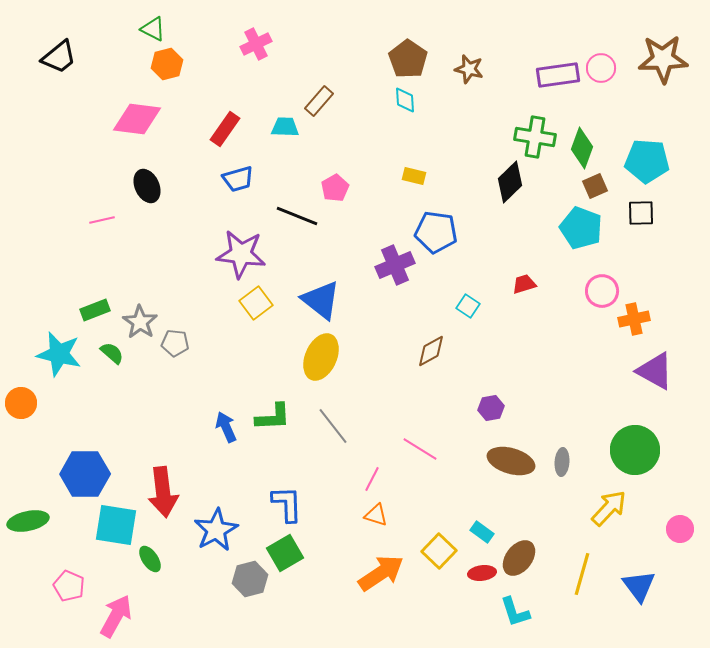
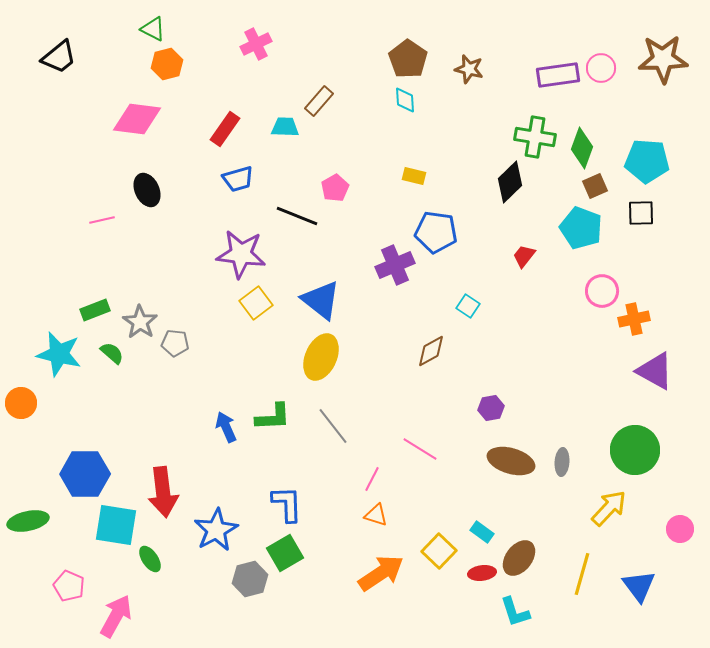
black ellipse at (147, 186): moved 4 px down
red trapezoid at (524, 284): moved 28 px up; rotated 35 degrees counterclockwise
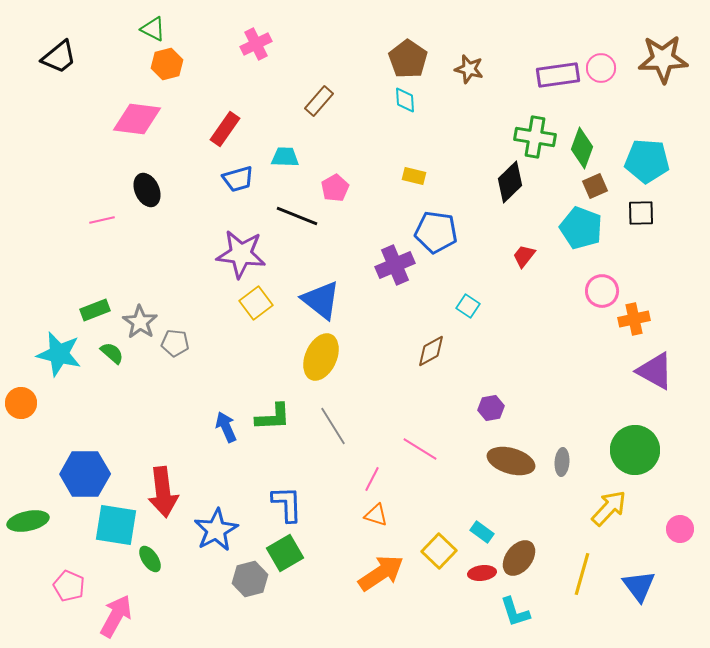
cyan trapezoid at (285, 127): moved 30 px down
gray line at (333, 426): rotated 6 degrees clockwise
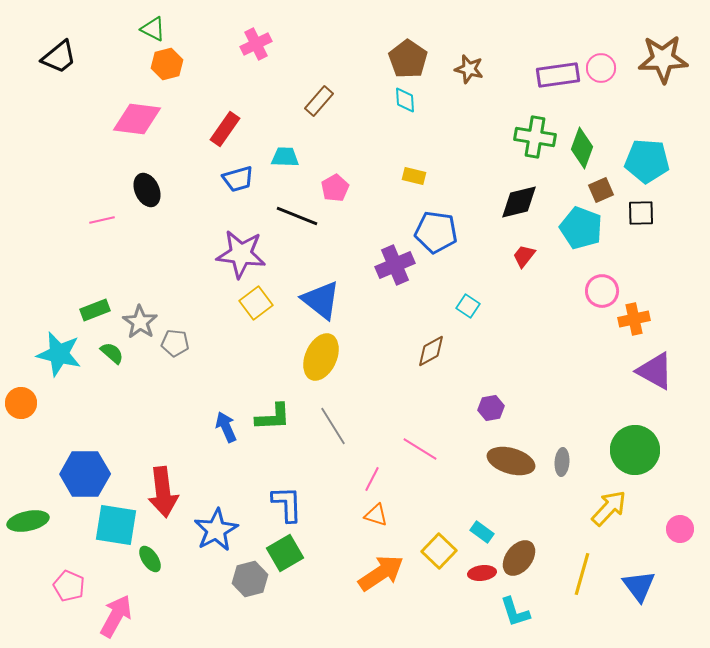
black diamond at (510, 182): moved 9 px right, 20 px down; rotated 30 degrees clockwise
brown square at (595, 186): moved 6 px right, 4 px down
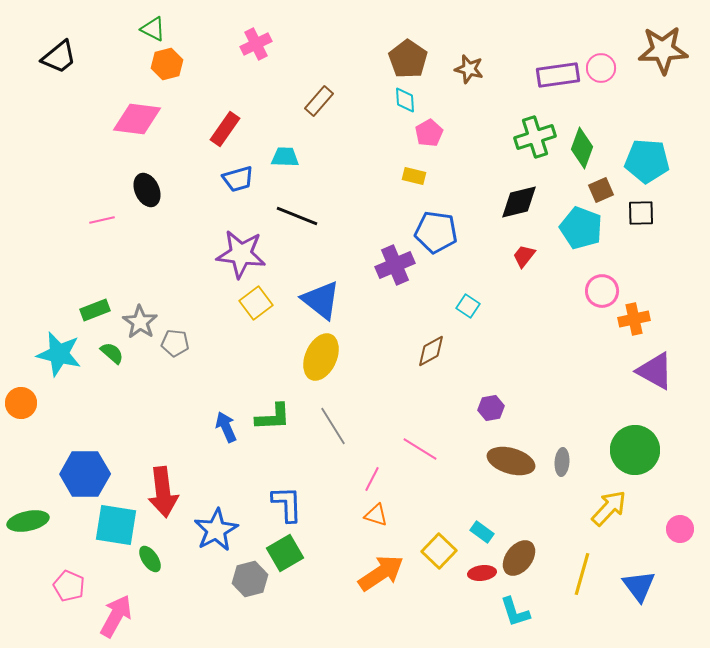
brown star at (663, 59): moved 9 px up
green cross at (535, 137): rotated 27 degrees counterclockwise
pink pentagon at (335, 188): moved 94 px right, 55 px up
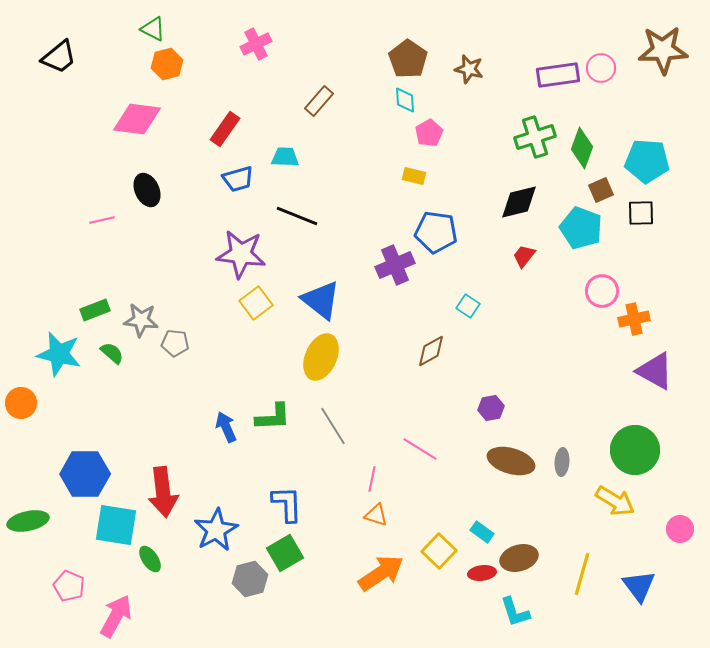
gray star at (140, 322): moved 1 px right, 2 px up; rotated 28 degrees counterclockwise
pink line at (372, 479): rotated 15 degrees counterclockwise
yellow arrow at (609, 508): moved 6 px right, 7 px up; rotated 78 degrees clockwise
brown ellipse at (519, 558): rotated 36 degrees clockwise
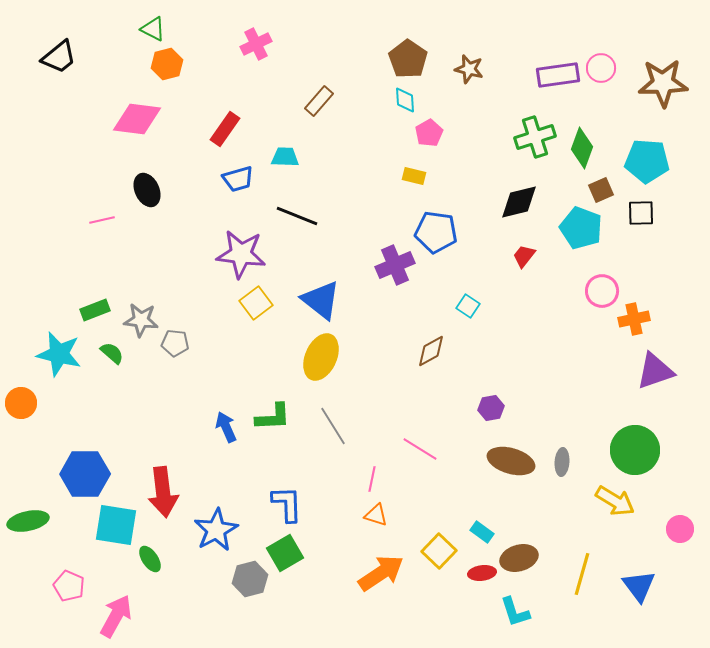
brown star at (663, 50): moved 33 px down
purple triangle at (655, 371): rotated 48 degrees counterclockwise
